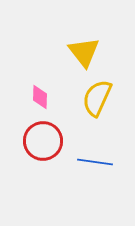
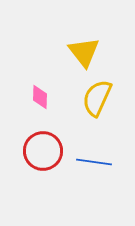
red circle: moved 10 px down
blue line: moved 1 px left
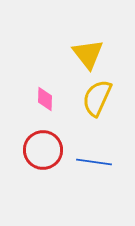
yellow triangle: moved 4 px right, 2 px down
pink diamond: moved 5 px right, 2 px down
red circle: moved 1 px up
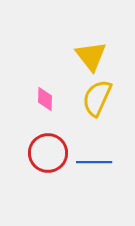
yellow triangle: moved 3 px right, 2 px down
red circle: moved 5 px right, 3 px down
blue line: rotated 8 degrees counterclockwise
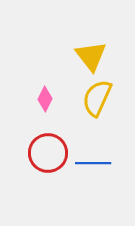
pink diamond: rotated 25 degrees clockwise
blue line: moved 1 px left, 1 px down
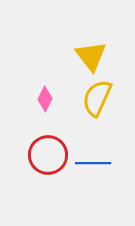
red circle: moved 2 px down
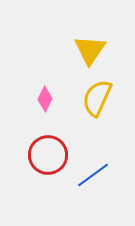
yellow triangle: moved 1 px left, 6 px up; rotated 12 degrees clockwise
blue line: moved 12 px down; rotated 36 degrees counterclockwise
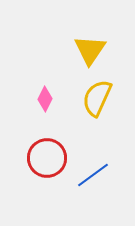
red circle: moved 1 px left, 3 px down
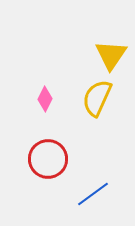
yellow triangle: moved 21 px right, 5 px down
red circle: moved 1 px right, 1 px down
blue line: moved 19 px down
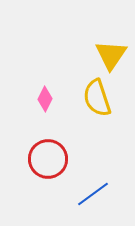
yellow semicircle: rotated 42 degrees counterclockwise
